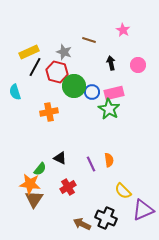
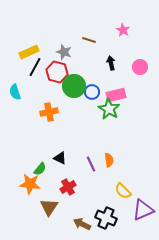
pink circle: moved 2 px right, 2 px down
pink rectangle: moved 2 px right, 2 px down
brown triangle: moved 15 px right, 8 px down
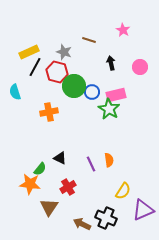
yellow semicircle: rotated 102 degrees counterclockwise
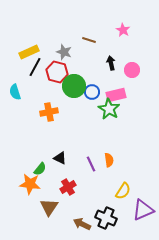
pink circle: moved 8 px left, 3 px down
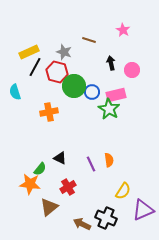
brown triangle: rotated 18 degrees clockwise
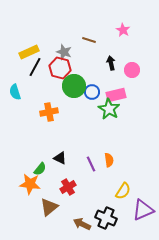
red hexagon: moved 3 px right, 4 px up
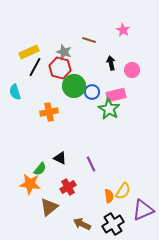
orange semicircle: moved 36 px down
black cross: moved 7 px right, 6 px down; rotated 35 degrees clockwise
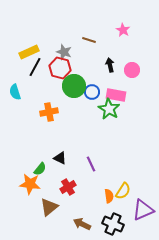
black arrow: moved 1 px left, 2 px down
pink rectangle: rotated 24 degrees clockwise
black cross: rotated 35 degrees counterclockwise
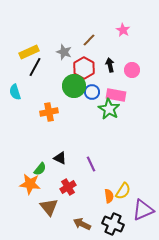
brown line: rotated 64 degrees counterclockwise
red hexagon: moved 24 px right; rotated 15 degrees clockwise
brown triangle: rotated 30 degrees counterclockwise
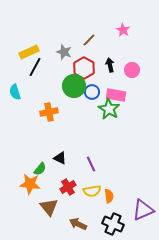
yellow semicircle: moved 31 px left; rotated 48 degrees clockwise
brown arrow: moved 4 px left
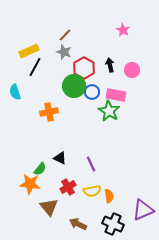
brown line: moved 24 px left, 5 px up
yellow rectangle: moved 1 px up
green star: moved 2 px down
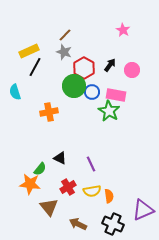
black arrow: rotated 48 degrees clockwise
